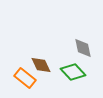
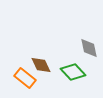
gray diamond: moved 6 px right
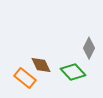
gray diamond: rotated 40 degrees clockwise
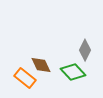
gray diamond: moved 4 px left, 2 px down
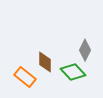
brown diamond: moved 4 px right, 3 px up; rotated 25 degrees clockwise
orange rectangle: moved 1 px up
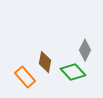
brown diamond: rotated 10 degrees clockwise
orange rectangle: rotated 10 degrees clockwise
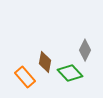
green diamond: moved 3 px left, 1 px down
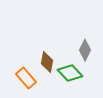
brown diamond: moved 2 px right
orange rectangle: moved 1 px right, 1 px down
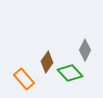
brown diamond: rotated 25 degrees clockwise
orange rectangle: moved 2 px left, 1 px down
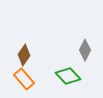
brown diamond: moved 23 px left, 7 px up
green diamond: moved 2 px left, 3 px down
